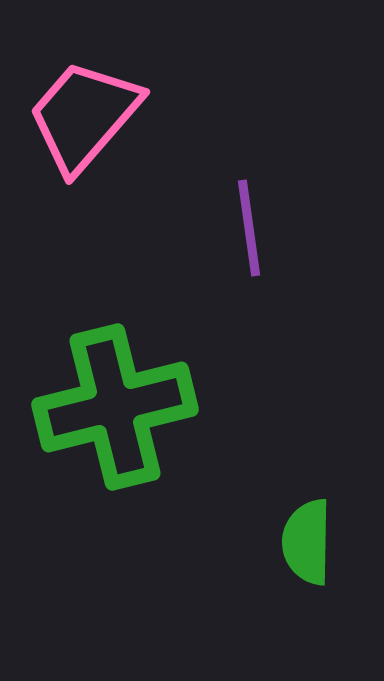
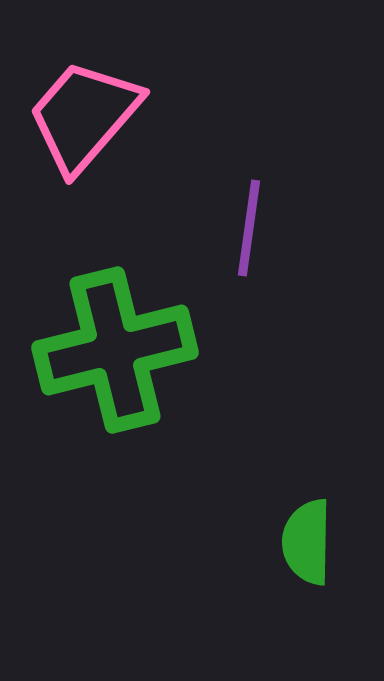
purple line: rotated 16 degrees clockwise
green cross: moved 57 px up
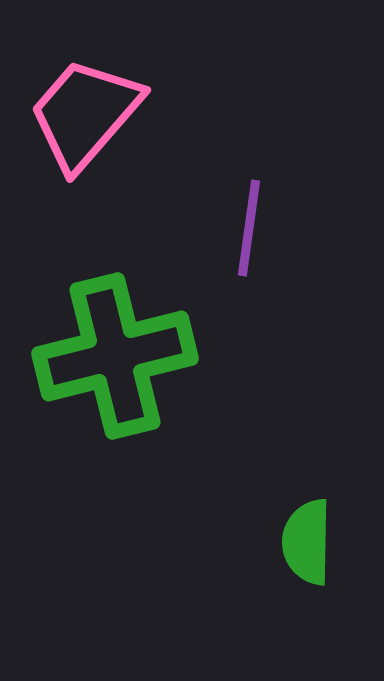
pink trapezoid: moved 1 px right, 2 px up
green cross: moved 6 px down
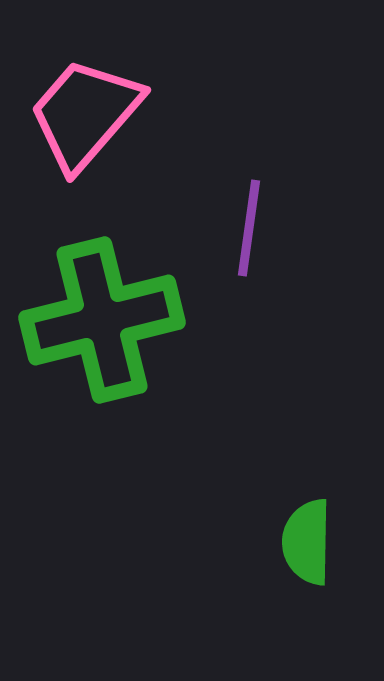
green cross: moved 13 px left, 36 px up
